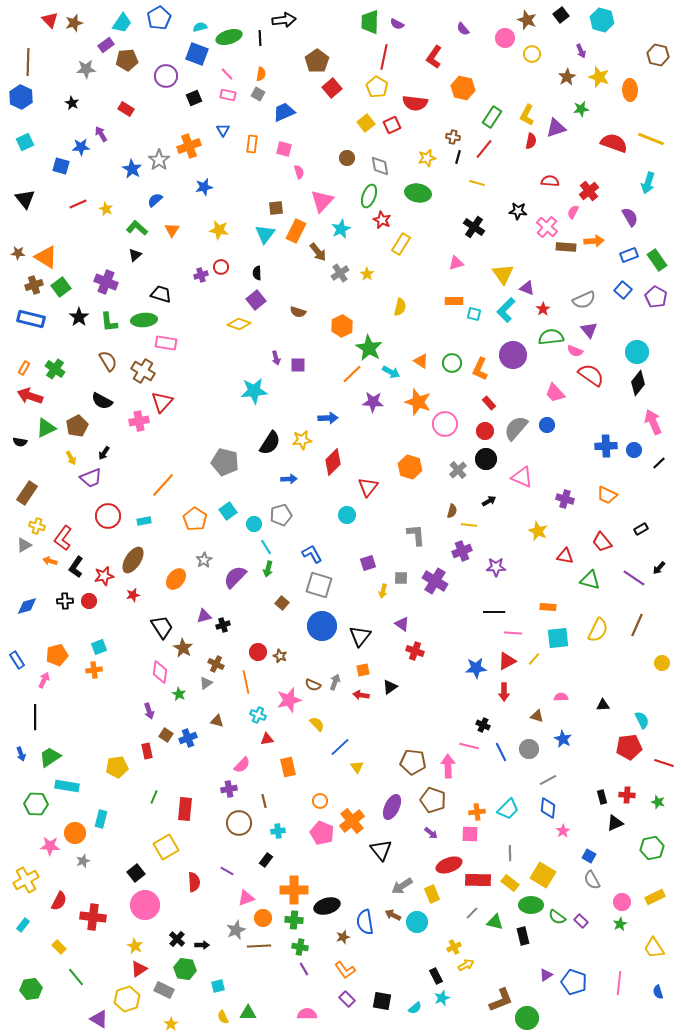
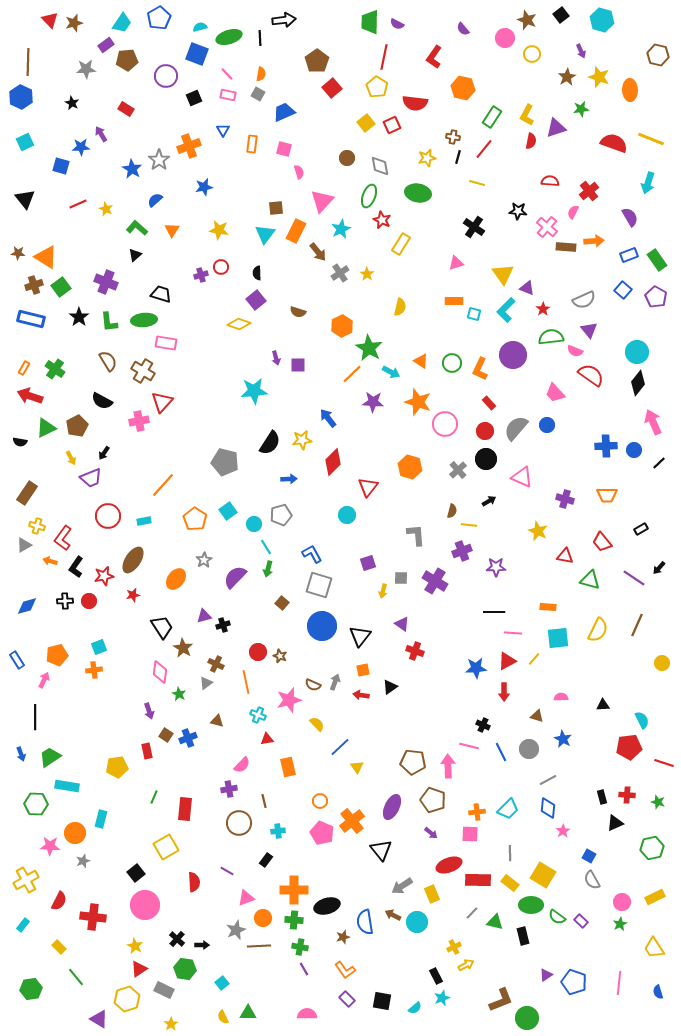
blue arrow at (328, 418): rotated 126 degrees counterclockwise
orange trapezoid at (607, 495): rotated 25 degrees counterclockwise
cyan square at (218, 986): moved 4 px right, 3 px up; rotated 24 degrees counterclockwise
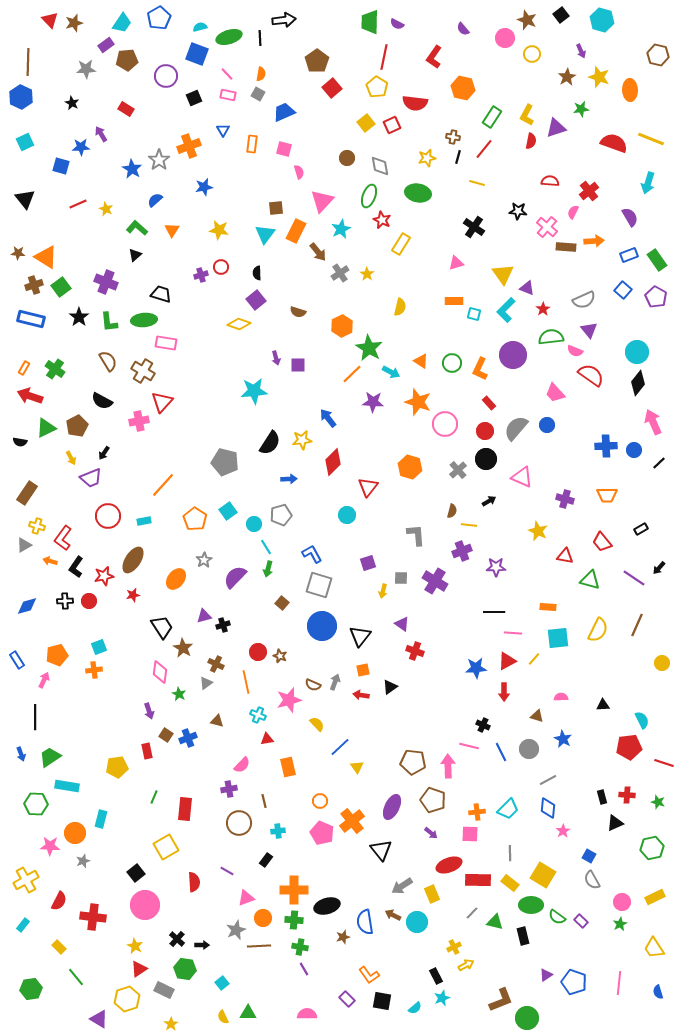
orange L-shape at (345, 970): moved 24 px right, 5 px down
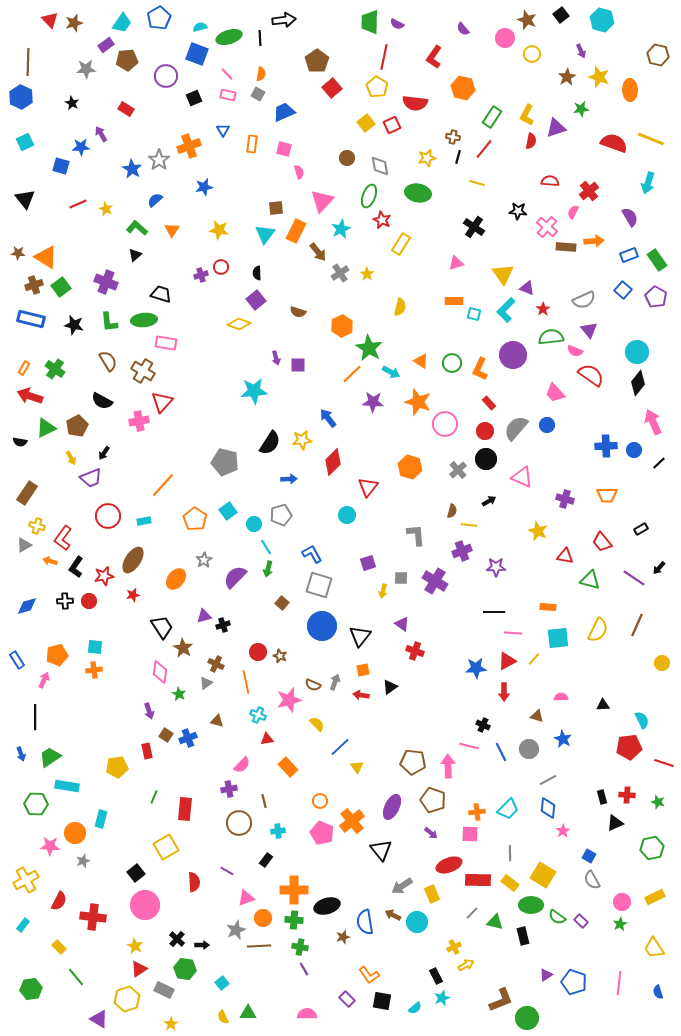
black star at (79, 317): moved 5 px left, 8 px down; rotated 24 degrees counterclockwise
cyan square at (99, 647): moved 4 px left; rotated 28 degrees clockwise
orange rectangle at (288, 767): rotated 30 degrees counterclockwise
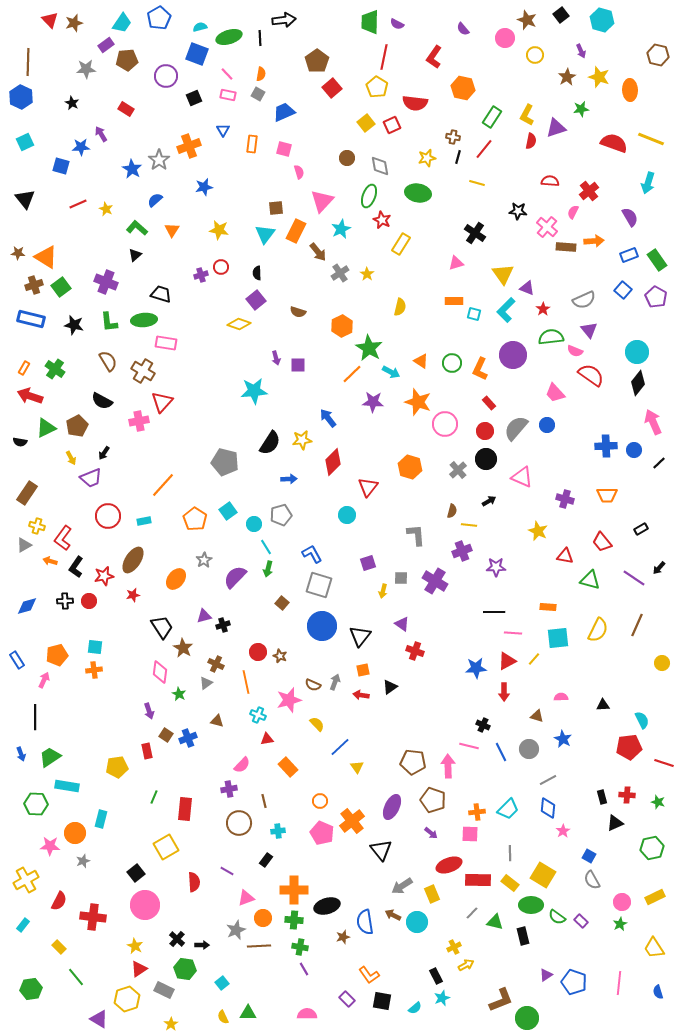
yellow circle at (532, 54): moved 3 px right, 1 px down
black cross at (474, 227): moved 1 px right, 6 px down
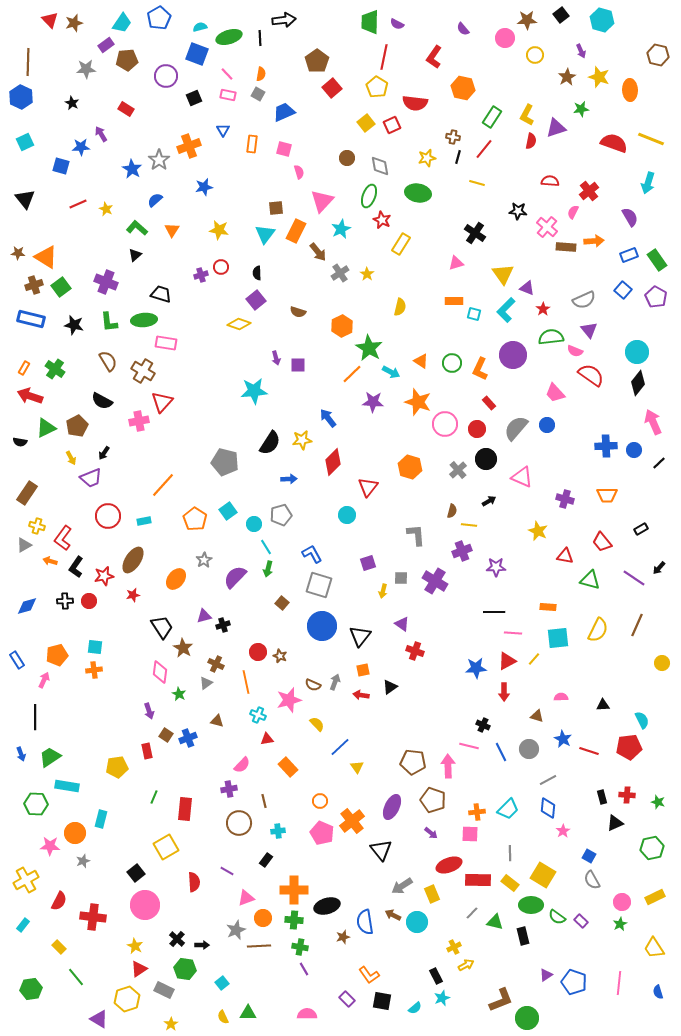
brown star at (527, 20): rotated 24 degrees counterclockwise
red circle at (485, 431): moved 8 px left, 2 px up
red line at (664, 763): moved 75 px left, 12 px up
